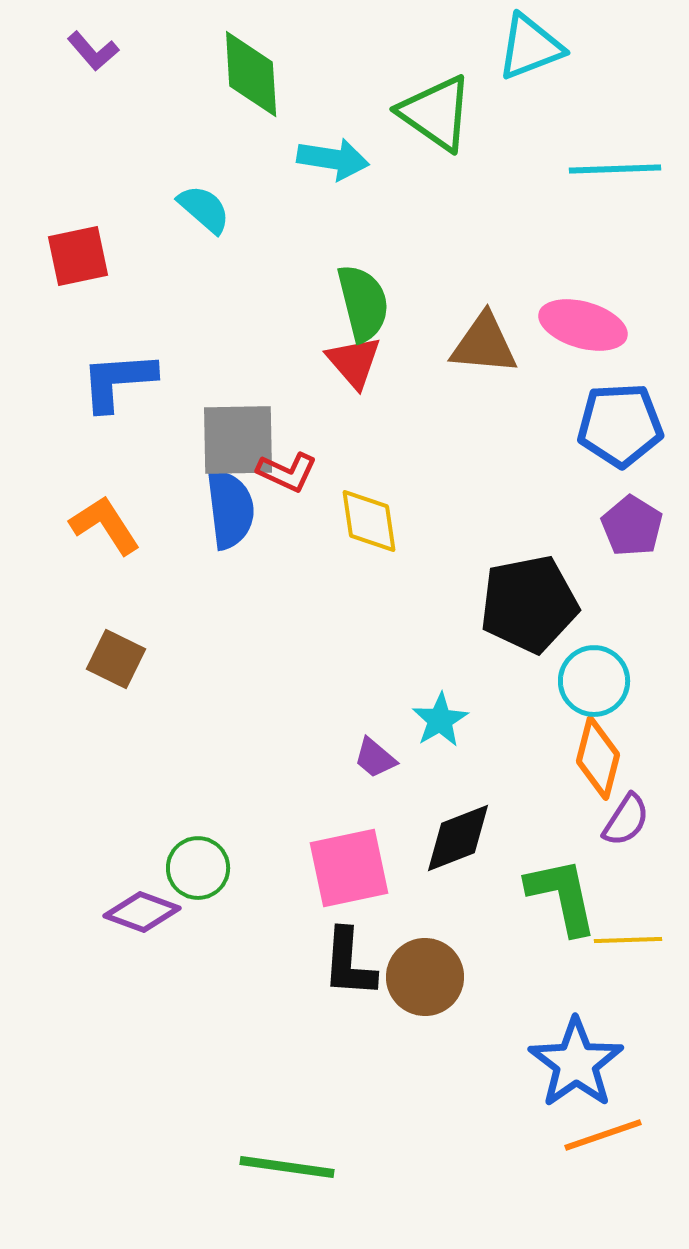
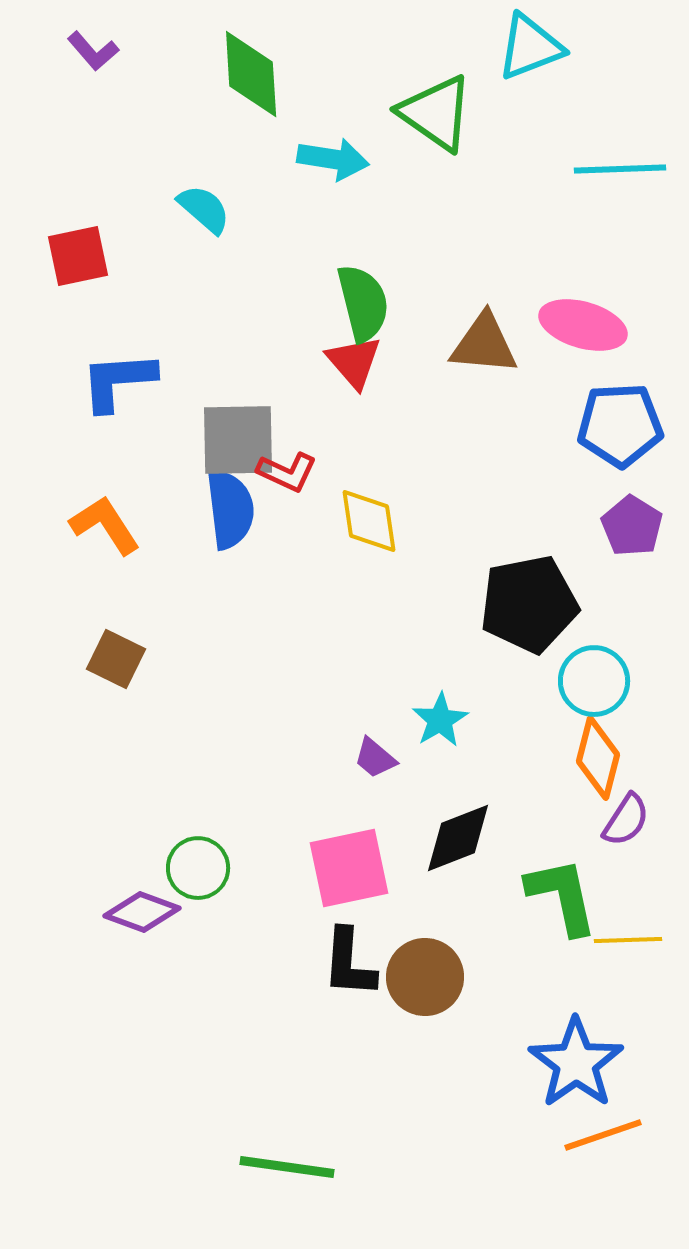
cyan line: moved 5 px right
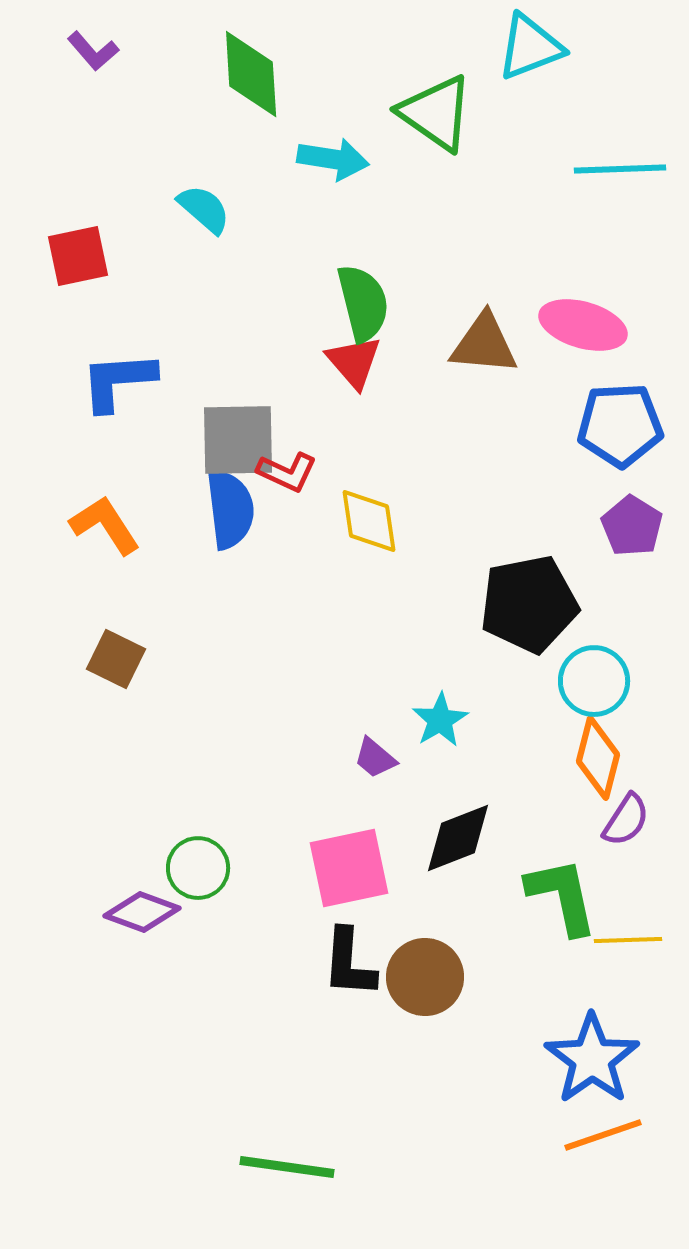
blue star: moved 16 px right, 4 px up
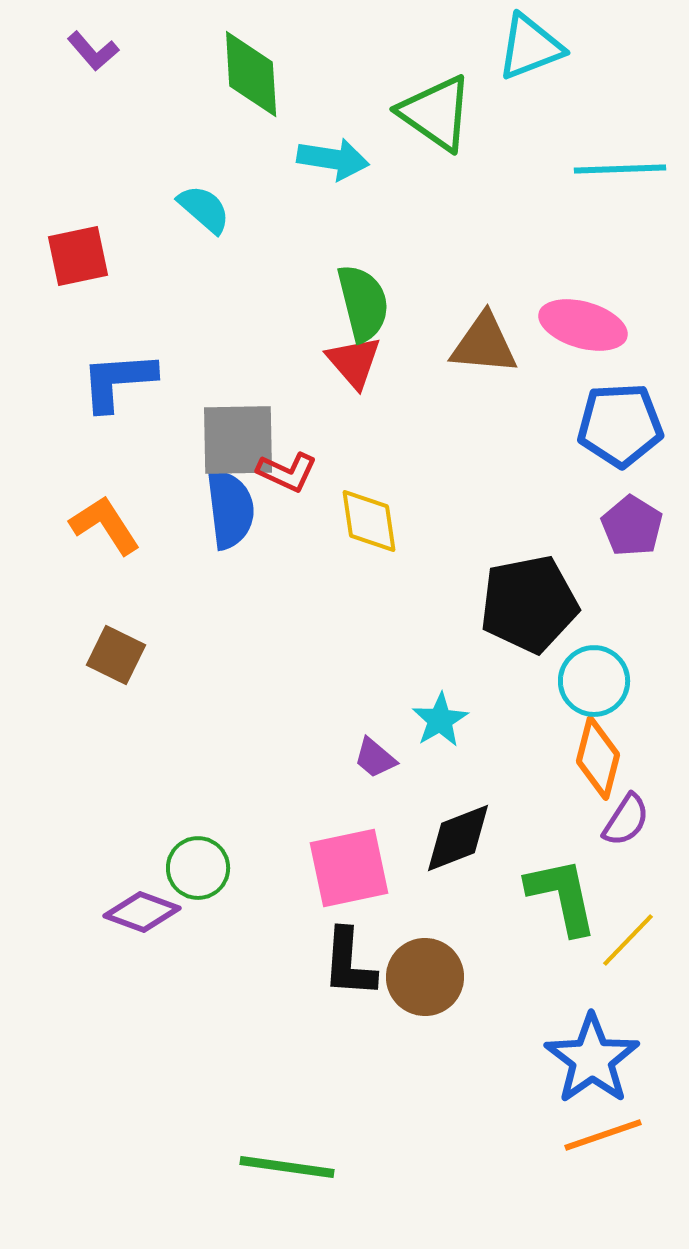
brown square: moved 4 px up
yellow line: rotated 44 degrees counterclockwise
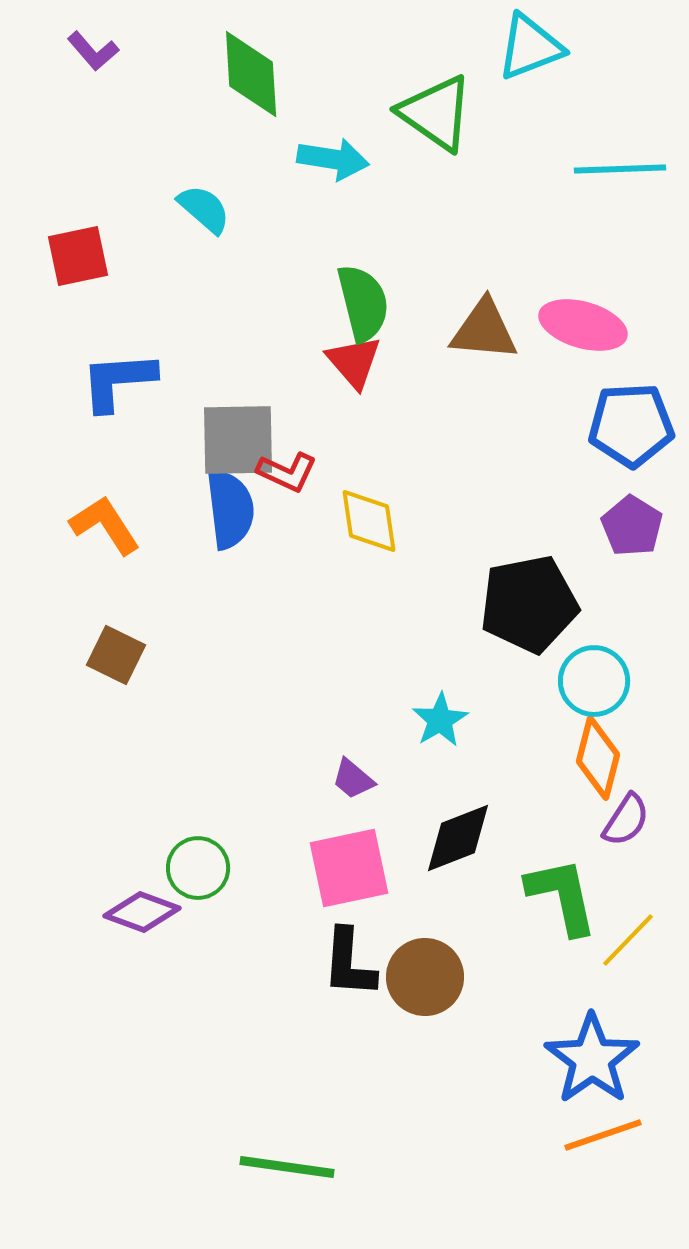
brown triangle: moved 14 px up
blue pentagon: moved 11 px right
purple trapezoid: moved 22 px left, 21 px down
